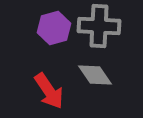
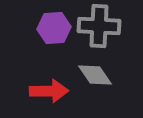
purple hexagon: rotated 12 degrees clockwise
red arrow: rotated 57 degrees counterclockwise
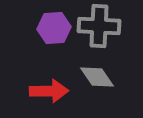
gray diamond: moved 2 px right, 2 px down
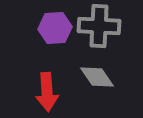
purple hexagon: moved 1 px right
red arrow: moved 2 px left, 1 px down; rotated 87 degrees clockwise
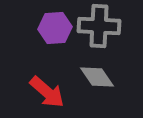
red arrow: rotated 45 degrees counterclockwise
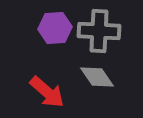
gray cross: moved 5 px down
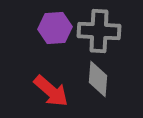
gray diamond: moved 1 px right, 2 px down; rotated 39 degrees clockwise
red arrow: moved 4 px right, 1 px up
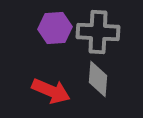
gray cross: moved 1 px left, 1 px down
red arrow: rotated 18 degrees counterclockwise
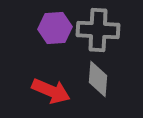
gray cross: moved 2 px up
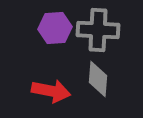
red arrow: rotated 12 degrees counterclockwise
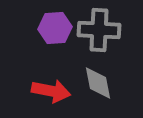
gray cross: moved 1 px right
gray diamond: moved 4 px down; rotated 15 degrees counterclockwise
